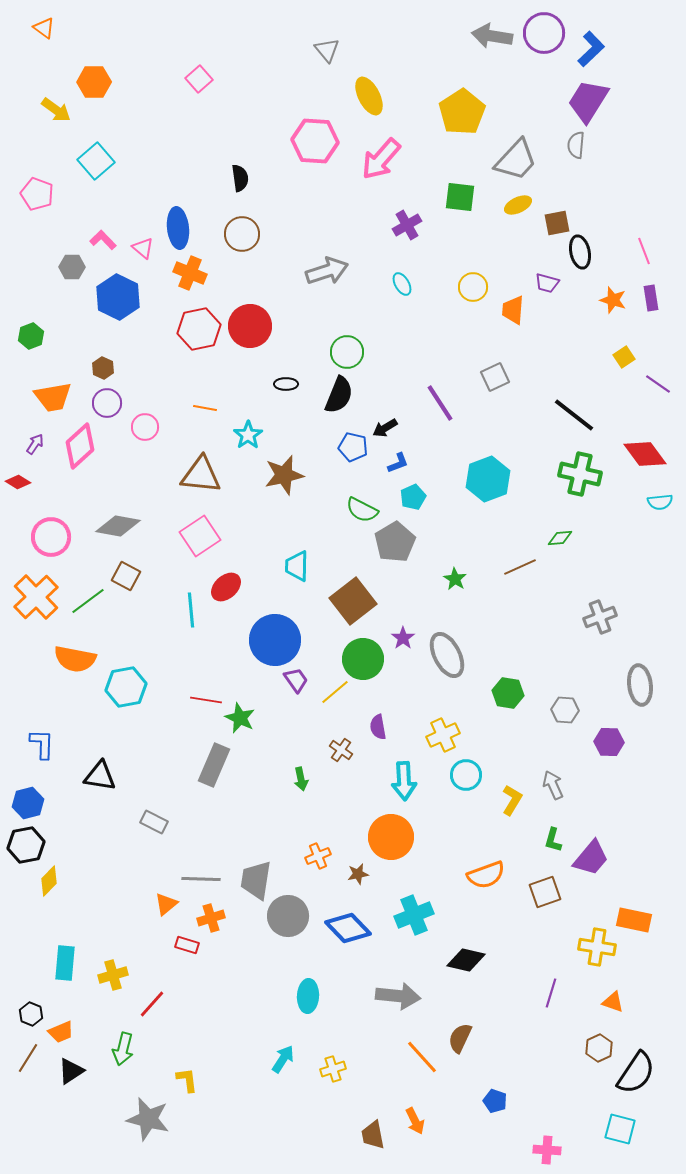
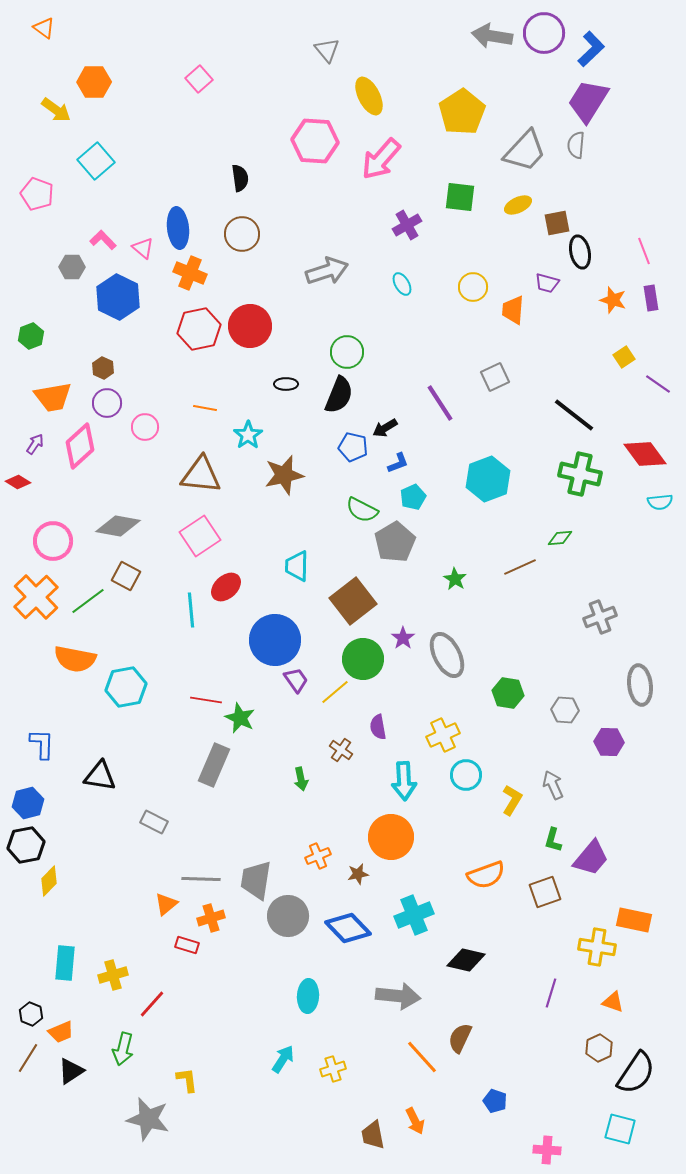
gray trapezoid at (516, 160): moved 9 px right, 9 px up
pink circle at (51, 537): moved 2 px right, 4 px down
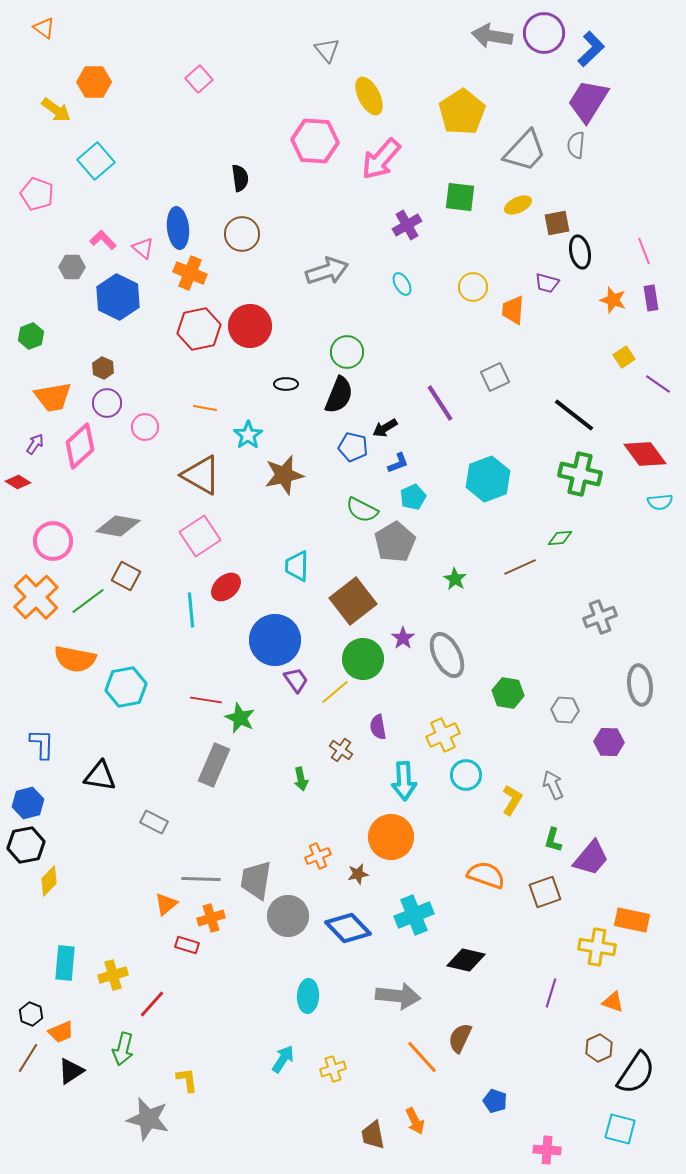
brown triangle at (201, 475): rotated 24 degrees clockwise
orange semicircle at (486, 875): rotated 141 degrees counterclockwise
orange rectangle at (634, 920): moved 2 px left
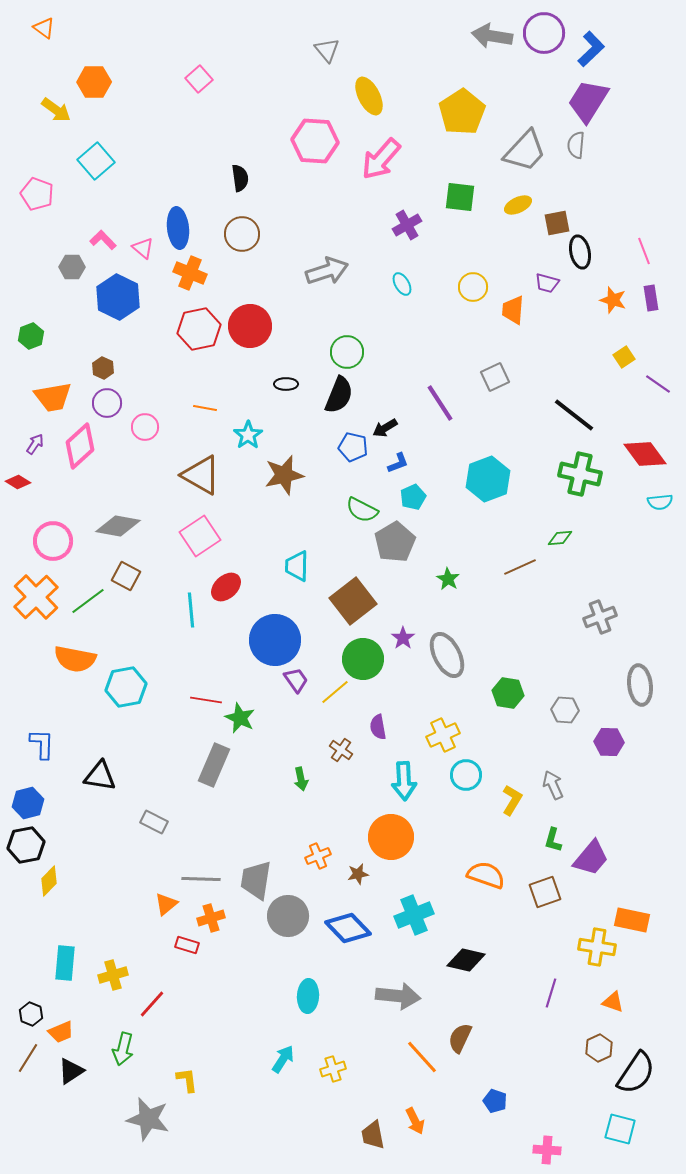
green star at (455, 579): moved 7 px left
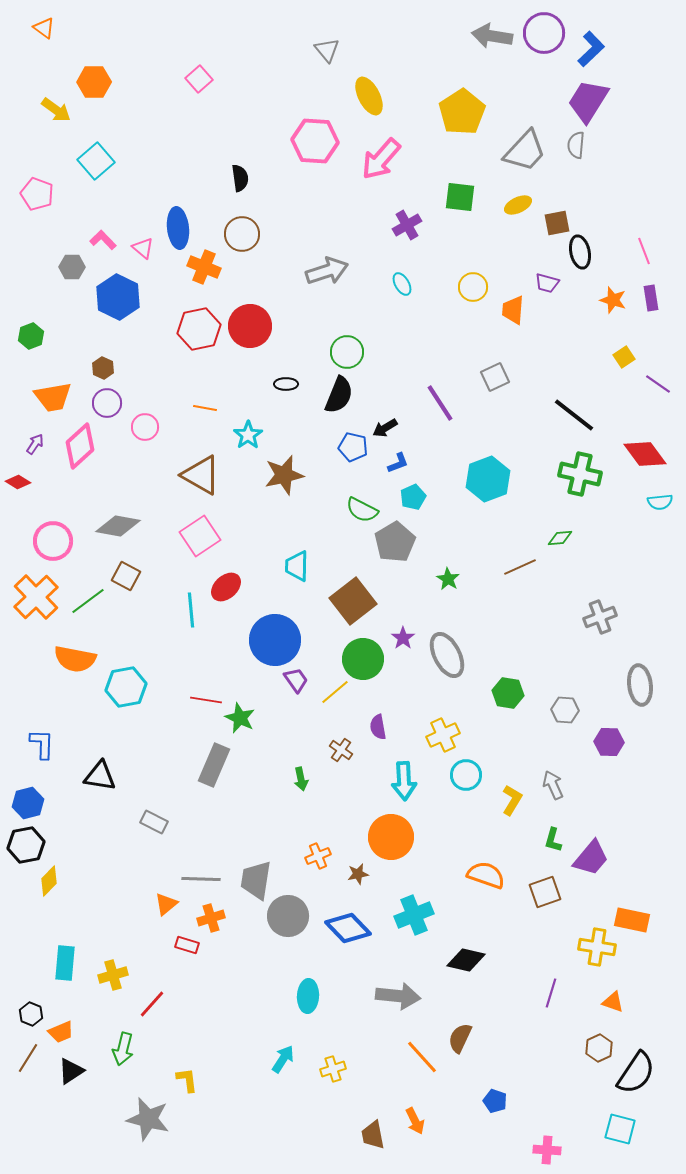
orange cross at (190, 273): moved 14 px right, 6 px up
